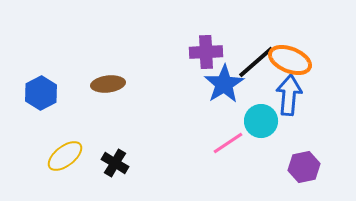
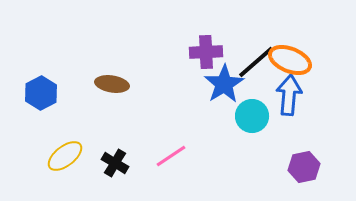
brown ellipse: moved 4 px right; rotated 16 degrees clockwise
cyan circle: moved 9 px left, 5 px up
pink line: moved 57 px left, 13 px down
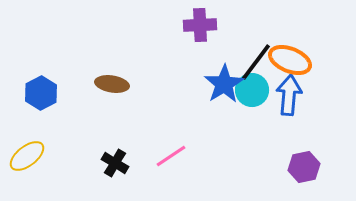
purple cross: moved 6 px left, 27 px up
black line: rotated 12 degrees counterclockwise
cyan circle: moved 26 px up
yellow ellipse: moved 38 px left
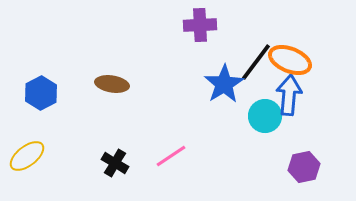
cyan circle: moved 13 px right, 26 px down
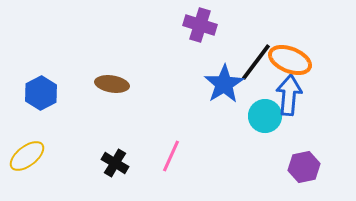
purple cross: rotated 20 degrees clockwise
pink line: rotated 32 degrees counterclockwise
